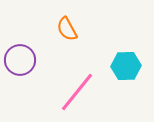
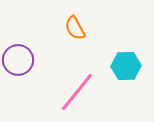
orange semicircle: moved 8 px right, 1 px up
purple circle: moved 2 px left
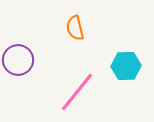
orange semicircle: rotated 15 degrees clockwise
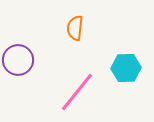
orange semicircle: rotated 20 degrees clockwise
cyan hexagon: moved 2 px down
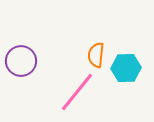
orange semicircle: moved 21 px right, 27 px down
purple circle: moved 3 px right, 1 px down
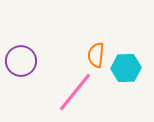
pink line: moved 2 px left
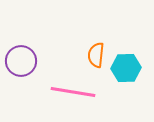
pink line: moved 2 px left; rotated 60 degrees clockwise
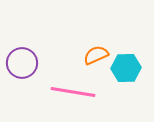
orange semicircle: rotated 60 degrees clockwise
purple circle: moved 1 px right, 2 px down
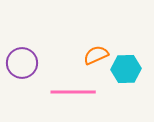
cyan hexagon: moved 1 px down
pink line: rotated 9 degrees counterclockwise
